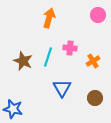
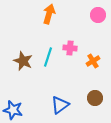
orange arrow: moved 4 px up
blue triangle: moved 2 px left, 17 px down; rotated 24 degrees clockwise
blue star: moved 1 px down
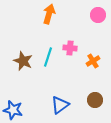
brown circle: moved 2 px down
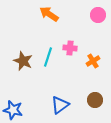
orange arrow: rotated 72 degrees counterclockwise
